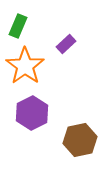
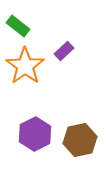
green rectangle: rotated 75 degrees counterclockwise
purple rectangle: moved 2 px left, 7 px down
purple hexagon: moved 3 px right, 21 px down
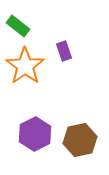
purple rectangle: rotated 66 degrees counterclockwise
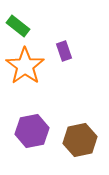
purple hexagon: moved 3 px left, 3 px up; rotated 16 degrees clockwise
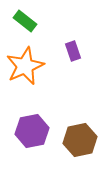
green rectangle: moved 7 px right, 5 px up
purple rectangle: moved 9 px right
orange star: rotated 12 degrees clockwise
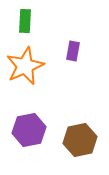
green rectangle: rotated 55 degrees clockwise
purple rectangle: rotated 30 degrees clockwise
purple hexagon: moved 3 px left, 1 px up
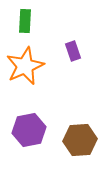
purple rectangle: rotated 30 degrees counterclockwise
brown hexagon: rotated 8 degrees clockwise
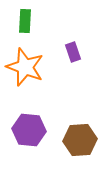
purple rectangle: moved 1 px down
orange star: moved 1 px down; rotated 27 degrees counterclockwise
purple hexagon: rotated 16 degrees clockwise
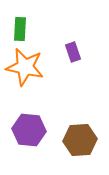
green rectangle: moved 5 px left, 8 px down
orange star: rotated 9 degrees counterclockwise
